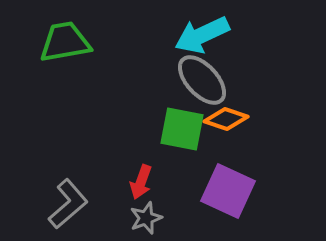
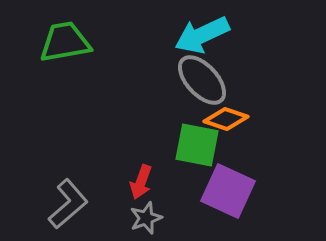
green square: moved 15 px right, 16 px down
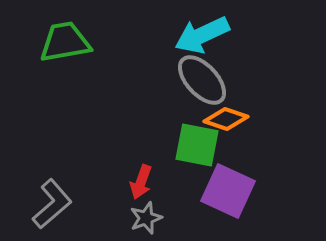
gray L-shape: moved 16 px left
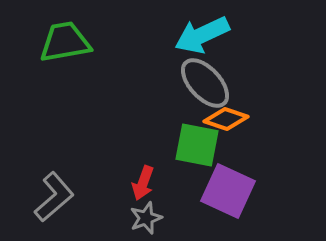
gray ellipse: moved 3 px right, 3 px down
red arrow: moved 2 px right, 1 px down
gray L-shape: moved 2 px right, 7 px up
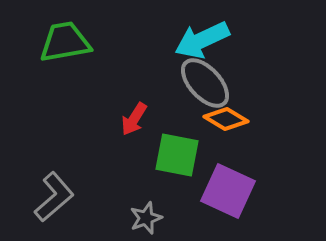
cyan arrow: moved 5 px down
orange diamond: rotated 12 degrees clockwise
green square: moved 20 px left, 10 px down
red arrow: moved 9 px left, 64 px up; rotated 12 degrees clockwise
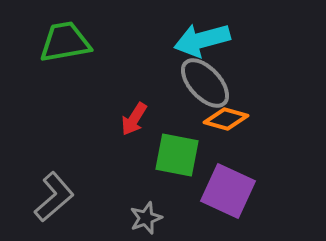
cyan arrow: rotated 10 degrees clockwise
orange diamond: rotated 15 degrees counterclockwise
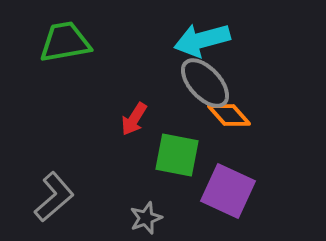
orange diamond: moved 3 px right, 4 px up; rotated 33 degrees clockwise
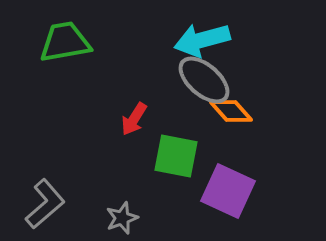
gray ellipse: moved 1 px left, 3 px up; rotated 6 degrees counterclockwise
orange diamond: moved 2 px right, 4 px up
green square: moved 1 px left, 1 px down
gray L-shape: moved 9 px left, 7 px down
gray star: moved 24 px left
